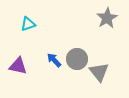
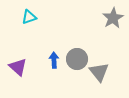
gray star: moved 6 px right
cyan triangle: moved 1 px right, 7 px up
blue arrow: rotated 42 degrees clockwise
purple triangle: moved 1 px down; rotated 30 degrees clockwise
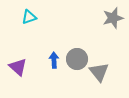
gray star: rotated 15 degrees clockwise
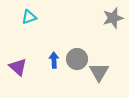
gray triangle: rotated 10 degrees clockwise
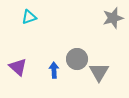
blue arrow: moved 10 px down
